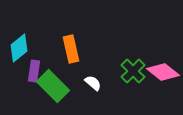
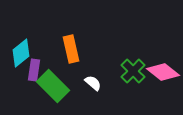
cyan diamond: moved 2 px right, 5 px down
purple rectangle: moved 1 px up
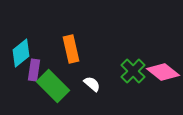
white semicircle: moved 1 px left, 1 px down
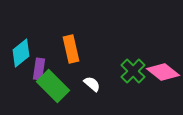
purple rectangle: moved 5 px right, 1 px up
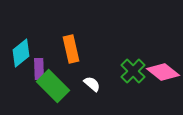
purple rectangle: rotated 10 degrees counterclockwise
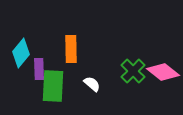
orange rectangle: rotated 12 degrees clockwise
cyan diamond: rotated 12 degrees counterclockwise
green rectangle: rotated 48 degrees clockwise
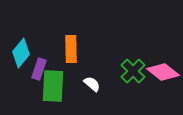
purple rectangle: rotated 20 degrees clockwise
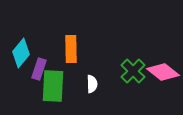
white semicircle: rotated 48 degrees clockwise
